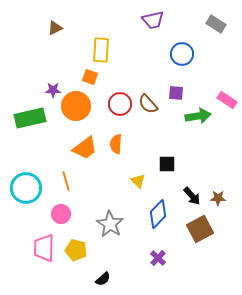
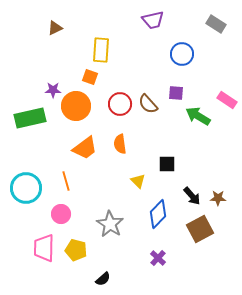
green arrow: rotated 140 degrees counterclockwise
orange semicircle: moved 4 px right; rotated 12 degrees counterclockwise
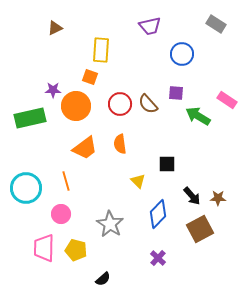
purple trapezoid: moved 3 px left, 6 px down
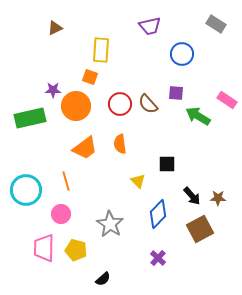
cyan circle: moved 2 px down
